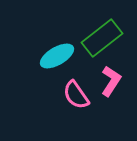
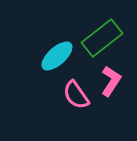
cyan ellipse: rotated 12 degrees counterclockwise
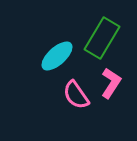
green rectangle: rotated 21 degrees counterclockwise
pink L-shape: moved 2 px down
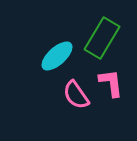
pink L-shape: rotated 40 degrees counterclockwise
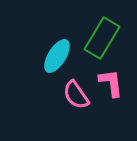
cyan ellipse: rotated 16 degrees counterclockwise
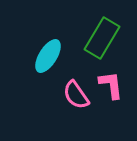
cyan ellipse: moved 9 px left
pink L-shape: moved 2 px down
